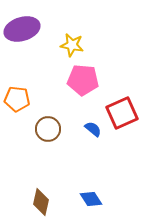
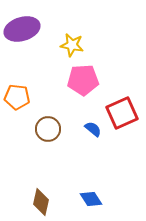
pink pentagon: rotated 8 degrees counterclockwise
orange pentagon: moved 2 px up
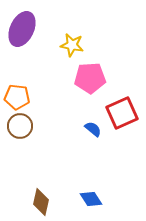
purple ellipse: rotated 48 degrees counterclockwise
pink pentagon: moved 7 px right, 2 px up
brown circle: moved 28 px left, 3 px up
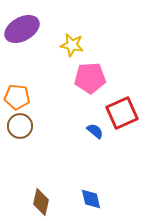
purple ellipse: rotated 36 degrees clockwise
blue semicircle: moved 2 px right, 2 px down
blue diamond: rotated 20 degrees clockwise
